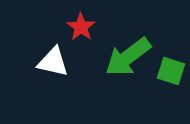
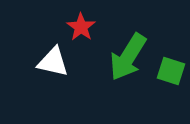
green arrow: rotated 21 degrees counterclockwise
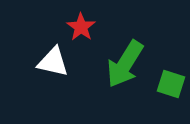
green arrow: moved 3 px left, 7 px down
green square: moved 13 px down
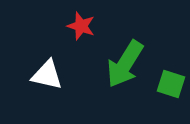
red star: moved 1 px up; rotated 16 degrees counterclockwise
white triangle: moved 6 px left, 13 px down
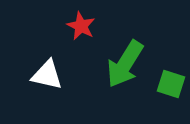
red star: rotated 8 degrees clockwise
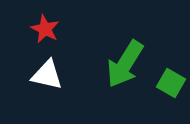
red star: moved 36 px left, 3 px down
green square: moved 1 px up; rotated 12 degrees clockwise
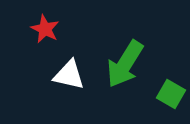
white triangle: moved 22 px right
green square: moved 11 px down
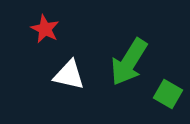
green arrow: moved 4 px right, 2 px up
green square: moved 3 px left
